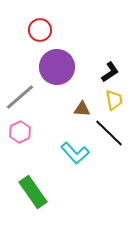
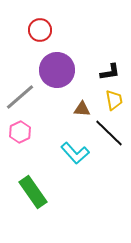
purple circle: moved 3 px down
black L-shape: rotated 25 degrees clockwise
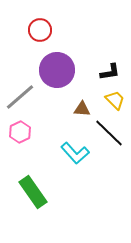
yellow trapezoid: moved 1 px right; rotated 35 degrees counterclockwise
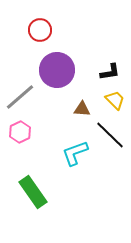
black line: moved 1 px right, 2 px down
cyan L-shape: rotated 112 degrees clockwise
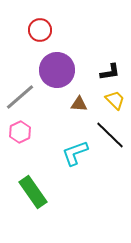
brown triangle: moved 3 px left, 5 px up
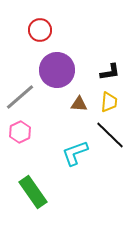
yellow trapezoid: moved 6 px left, 2 px down; rotated 50 degrees clockwise
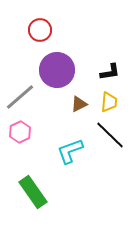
brown triangle: rotated 30 degrees counterclockwise
cyan L-shape: moved 5 px left, 2 px up
